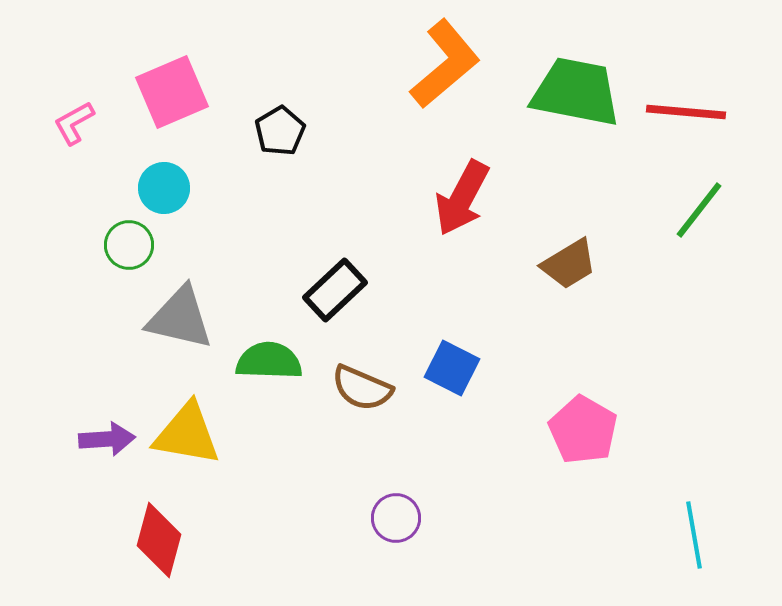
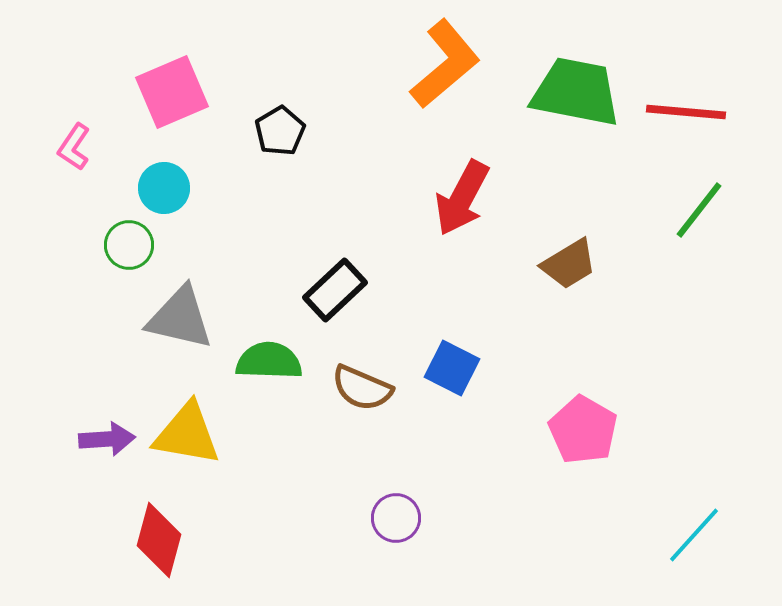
pink L-shape: moved 24 px down; rotated 27 degrees counterclockwise
cyan line: rotated 52 degrees clockwise
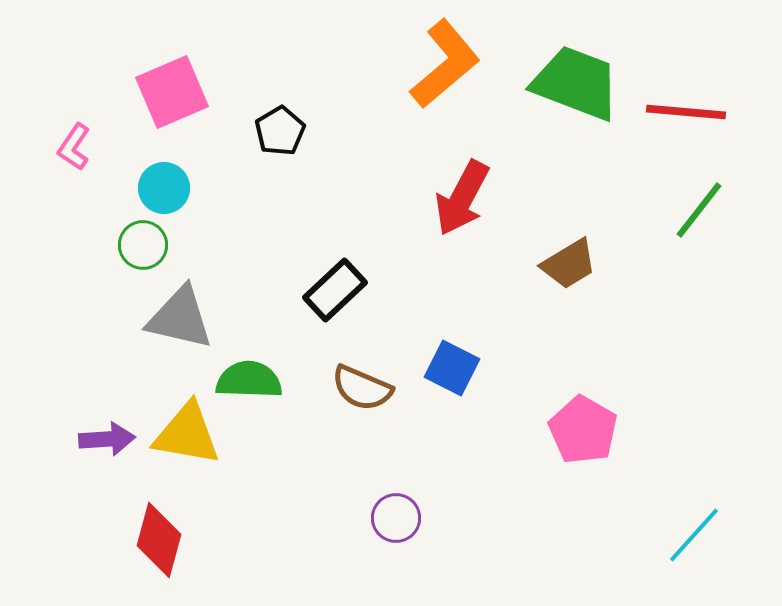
green trapezoid: moved 9 px up; rotated 10 degrees clockwise
green circle: moved 14 px right
green semicircle: moved 20 px left, 19 px down
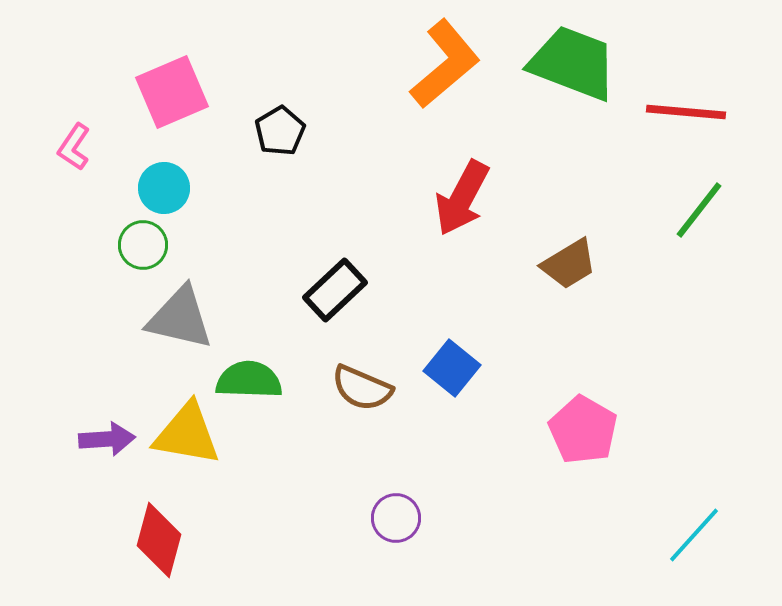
green trapezoid: moved 3 px left, 20 px up
blue square: rotated 12 degrees clockwise
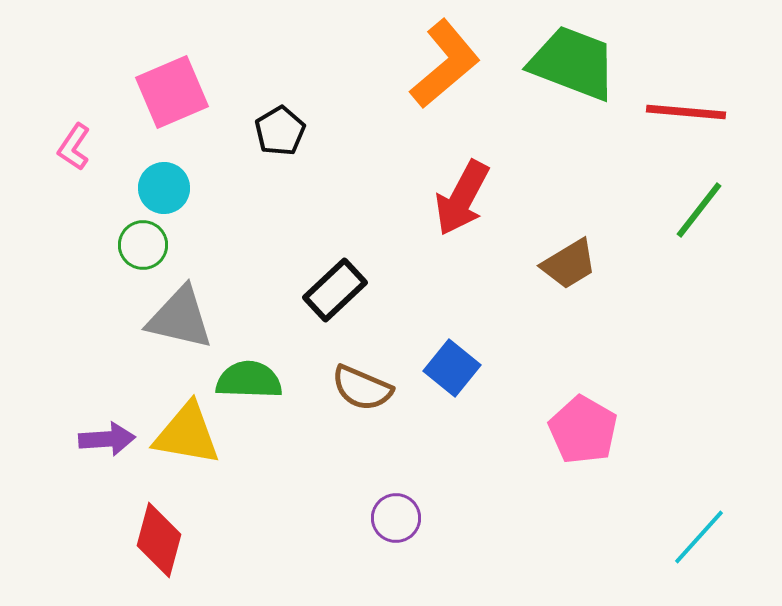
cyan line: moved 5 px right, 2 px down
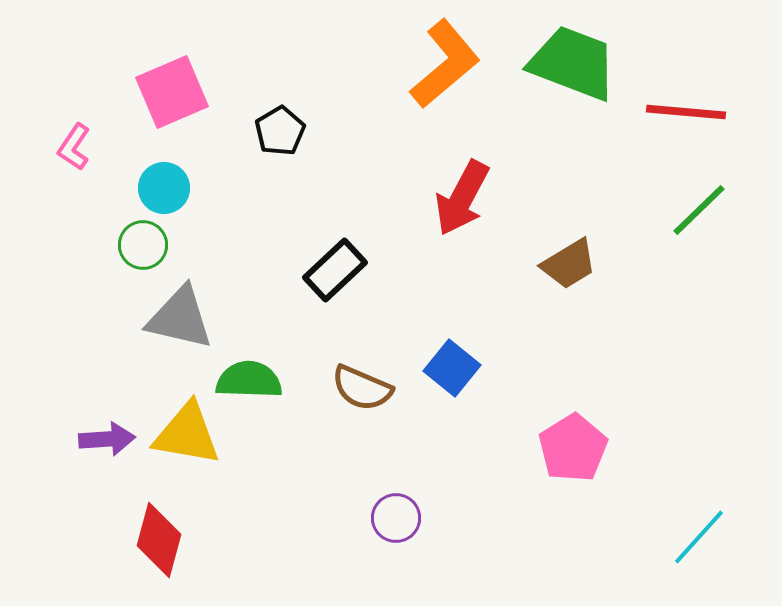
green line: rotated 8 degrees clockwise
black rectangle: moved 20 px up
pink pentagon: moved 10 px left, 18 px down; rotated 10 degrees clockwise
